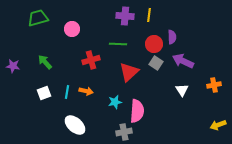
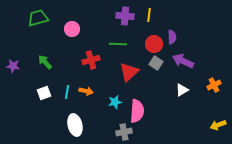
orange cross: rotated 16 degrees counterclockwise
white triangle: rotated 32 degrees clockwise
white ellipse: rotated 35 degrees clockwise
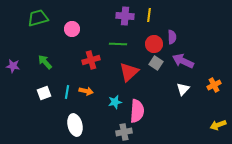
white triangle: moved 1 px right, 1 px up; rotated 16 degrees counterclockwise
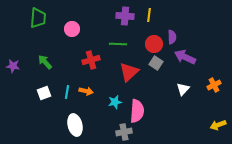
green trapezoid: rotated 110 degrees clockwise
purple arrow: moved 2 px right, 4 px up
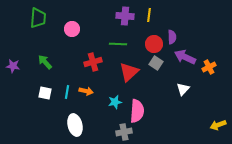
red cross: moved 2 px right, 2 px down
orange cross: moved 5 px left, 18 px up
white square: moved 1 px right; rotated 32 degrees clockwise
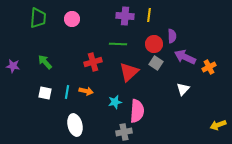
pink circle: moved 10 px up
purple semicircle: moved 1 px up
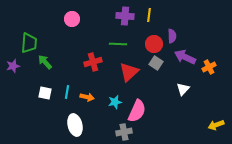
green trapezoid: moved 9 px left, 25 px down
purple star: rotated 24 degrees counterclockwise
orange arrow: moved 1 px right, 6 px down
pink semicircle: rotated 20 degrees clockwise
yellow arrow: moved 2 px left
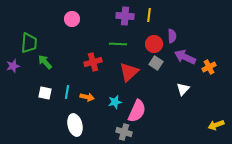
gray cross: rotated 28 degrees clockwise
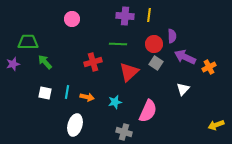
green trapezoid: moved 1 px left, 1 px up; rotated 95 degrees counterclockwise
purple star: moved 2 px up
pink semicircle: moved 11 px right
white ellipse: rotated 30 degrees clockwise
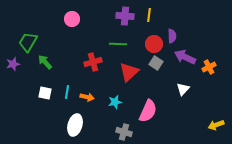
green trapezoid: rotated 60 degrees counterclockwise
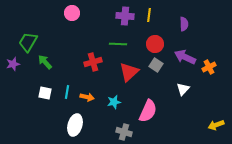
pink circle: moved 6 px up
purple semicircle: moved 12 px right, 12 px up
red circle: moved 1 px right
gray square: moved 2 px down
cyan star: moved 1 px left
